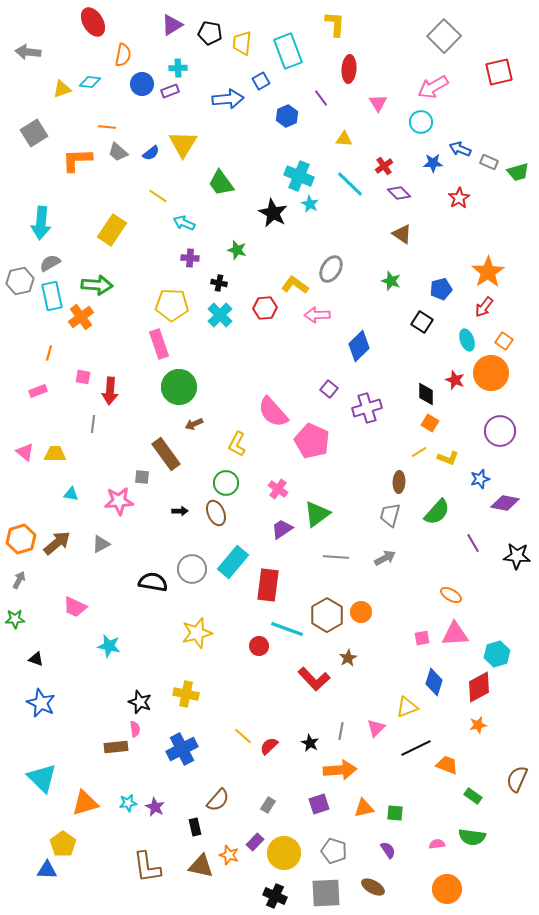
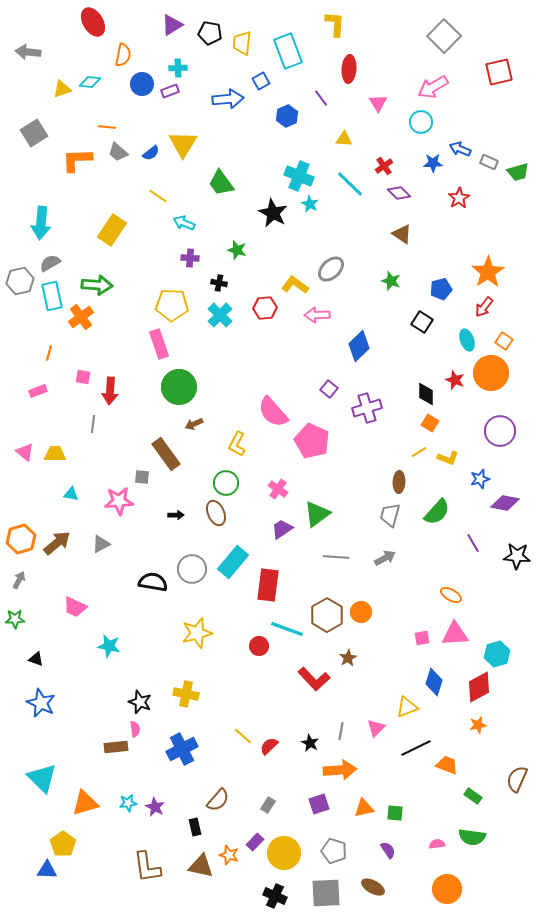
gray ellipse at (331, 269): rotated 16 degrees clockwise
black arrow at (180, 511): moved 4 px left, 4 px down
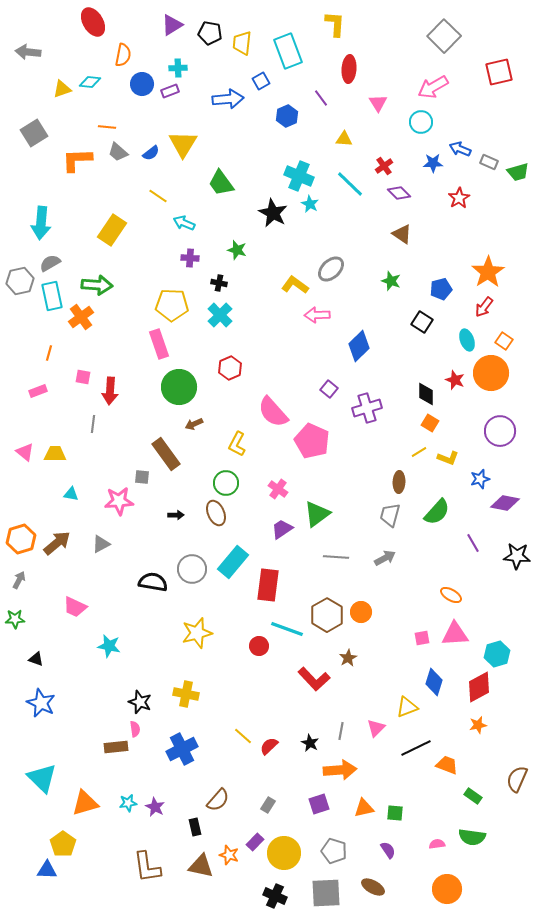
red hexagon at (265, 308): moved 35 px left, 60 px down; rotated 20 degrees counterclockwise
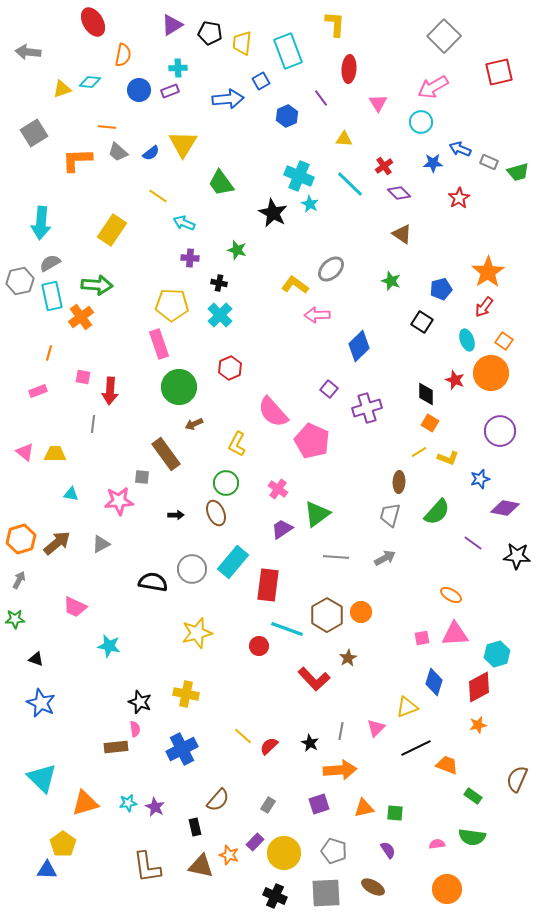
blue circle at (142, 84): moved 3 px left, 6 px down
purple diamond at (505, 503): moved 5 px down
purple line at (473, 543): rotated 24 degrees counterclockwise
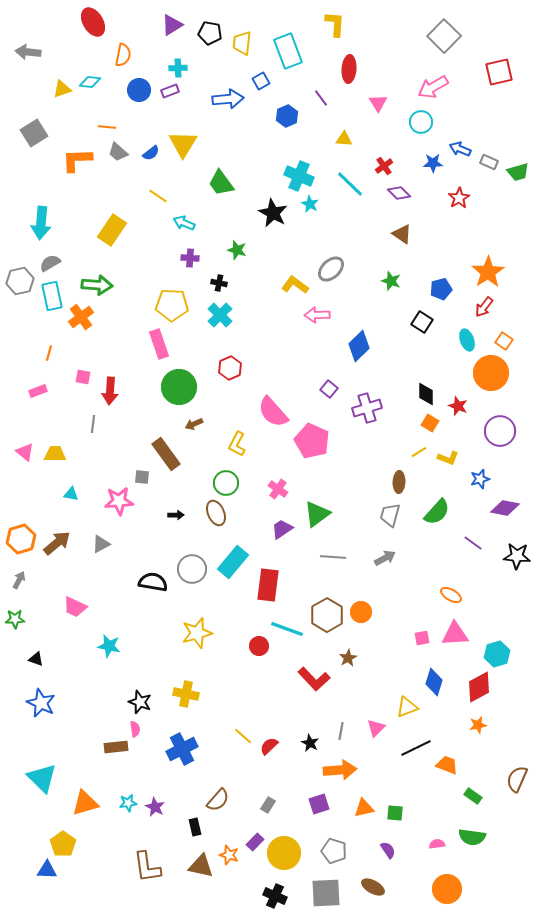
red star at (455, 380): moved 3 px right, 26 px down
gray line at (336, 557): moved 3 px left
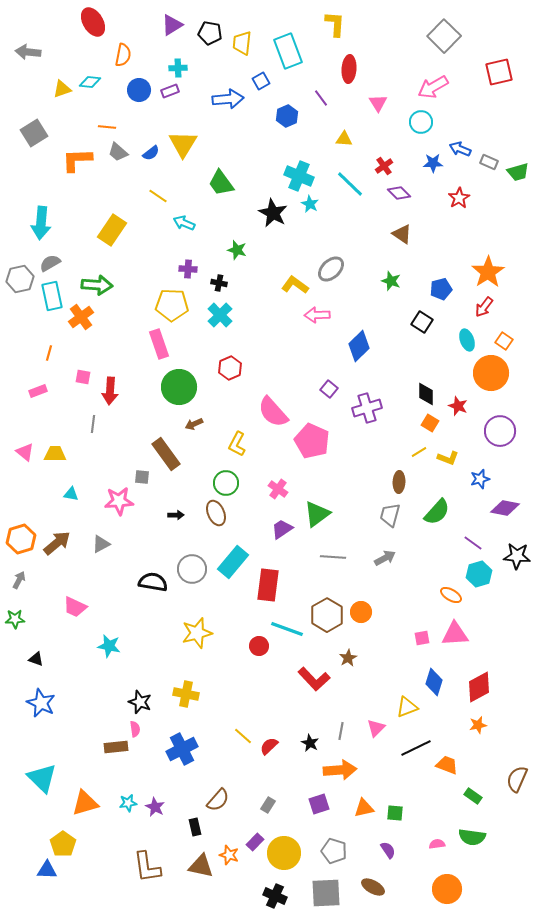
purple cross at (190, 258): moved 2 px left, 11 px down
gray hexagon at (20, 281): moved 2 px up
cyan hexagon at (497, 654): moved 18 px left, 80 px up
